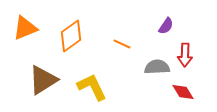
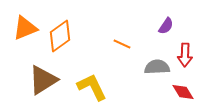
orange diamond: moved 11 px left
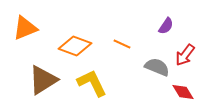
orange diamond: moved 15 px right, 10 px down; rotated 56 degrees clockwise
red arrow: rotated 35 degrees clockwise
gray semicircle: rotated 25 degrees clockwise
yellow L-shape: moved 4 px up
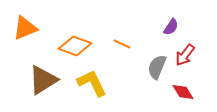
purple semicircle: moved 5 px right, 1 px down
gray semicircle: rotated 90 degrees counterclockwise
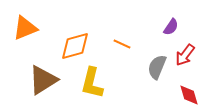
orange diamond: rotated 36 degrees counterclockwise
yellow L-shape: rotated 140 degrees counterclockwise
red diamond: moved 6 px right, 3 px down; rotated 15 degrees clockwise
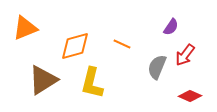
red diamond: moved 1 px right, 1 px down; rotated 50 degrees counterclockwise
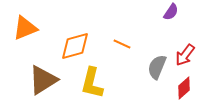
purple semicircle: moved 15 px up
red diamond: moved 6 px left, 8 px up; rotated 65 degrees counterclockwise
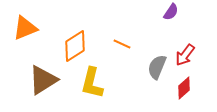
orange diamond: rotated 16 degrees counterclockwise
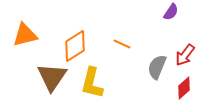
orange triangle: moved 7 px down; rotated 8 degrees clockwise
brown triangle: moved 9 px right, 3 px up; rotated 24 degrees counterclockwise
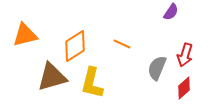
red arrow: rotated 20 degrees counterclockwise
gray semicircle: moved 1 px down
brown triangle: rotated 40 degrees clockwise
